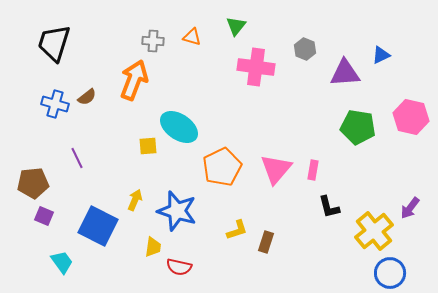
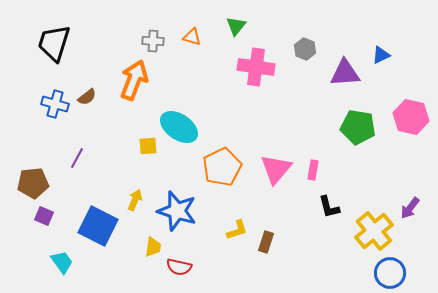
purple line: rotated 55 degrees clockwise
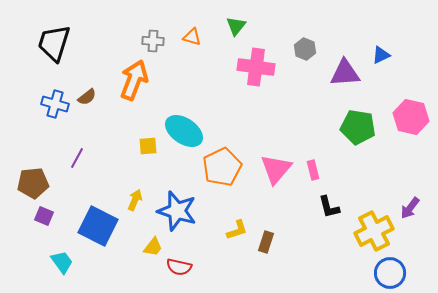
cyan ellipse: moved 5 px right, 4 px down
pink rectangle: rotated 24 degrees counterclockwise
yellow cross: rotated 12 degrees clockwise
yellow trapezoid: rotated 30 degrees clockwise
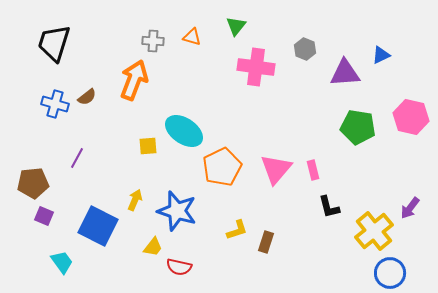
yellow cross: rotated 12 degrees counterclockwise
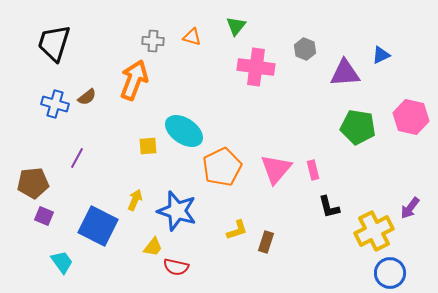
yellow cross: rotated 12 degrees clockwise
red semicircle: moved 3 px left
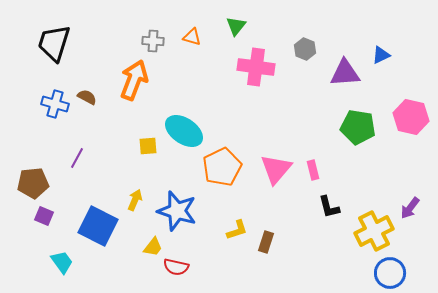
brown semicircle: rotated 114 degrees counterclockwise
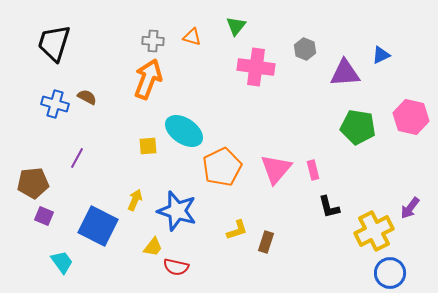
orange arrow: moved 14 px right, 1 px up
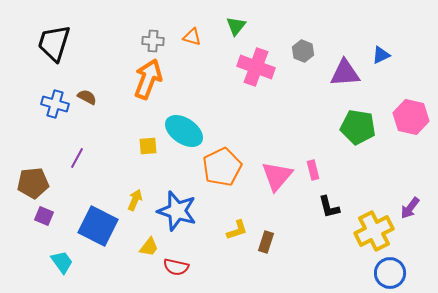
gray hexagon: moved 2 px left, 2 px down
pink cross: rotated 12 degrees clockwise
pink triangle: moved 1 px right, 7 px down
yellow trapezoid: moved 4 px left
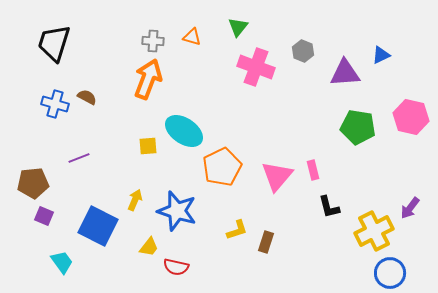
green triangle: moved 2 px right, 1 px down
purple line: moved 2 px right; rotated 40 degrees clockwise
